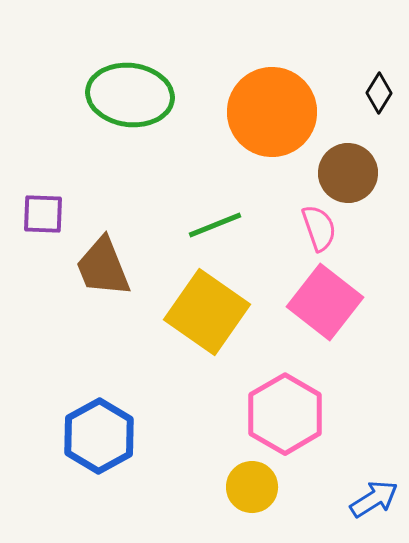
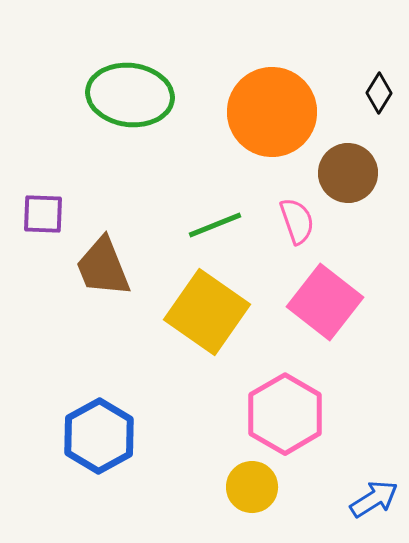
pink semicircle: moved 22 px left, 7 px up
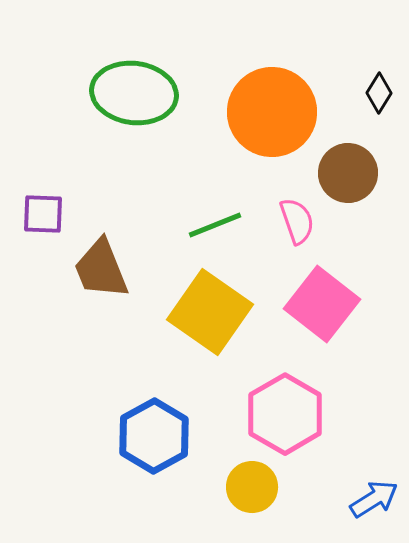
green ellipse: moved 4 px right, 2 px up
brown trapezoid: moved 2 px left, 2 px down
pink square: moved 3 px left, 2 px down
yellow square: moved 3 px right
blue hexagon: moved 55 px right
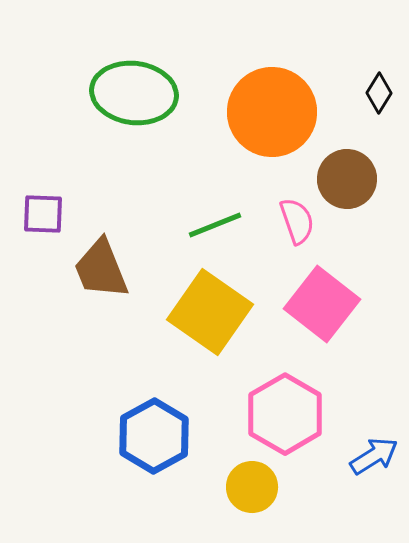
brown circle: moved 1 px left, 6 px down
blue arrow: moved 43 px up
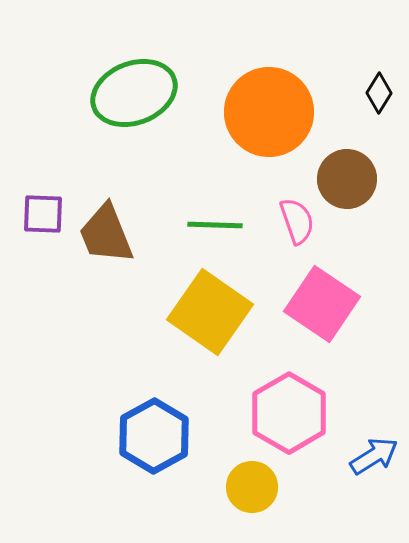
green ellipse: rotated 28 degrees counterclockwise
orange circle: moved 3 px left
green line: rotated 24 degrees clockwise
brown trapezoid: moved 5 px right, 35 px up
pink square: rotated 4 degrees counterclockwise
pink hexagon: moved 4 px right, 1 px up
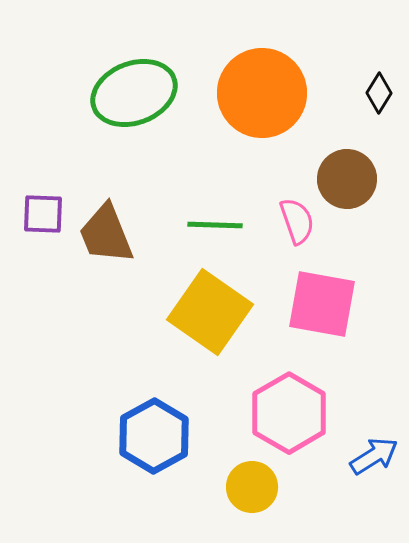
orange circle: moved 7 px left, 19 px up
pink square: rotated 24 degrees counterclockwise
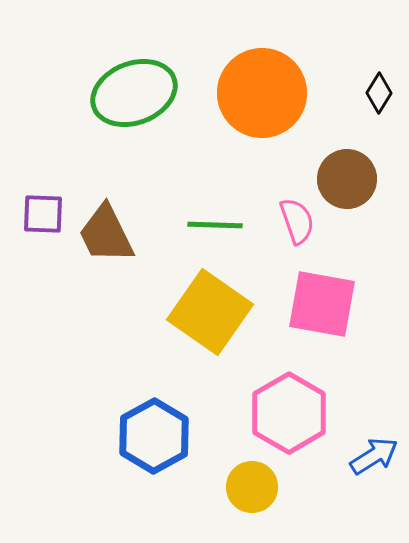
brown trapezoid: rotated 4 degrees counterclockwise
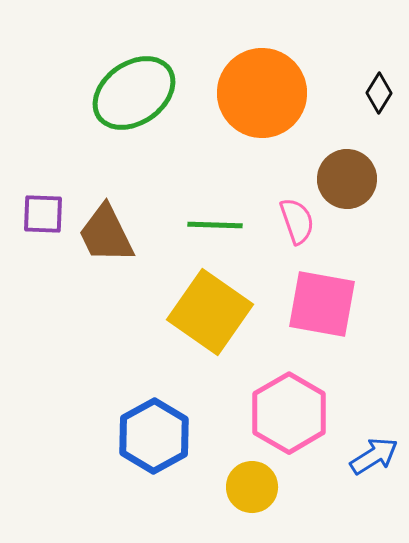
green ellipse: rotated 14 degrees counterclockwise
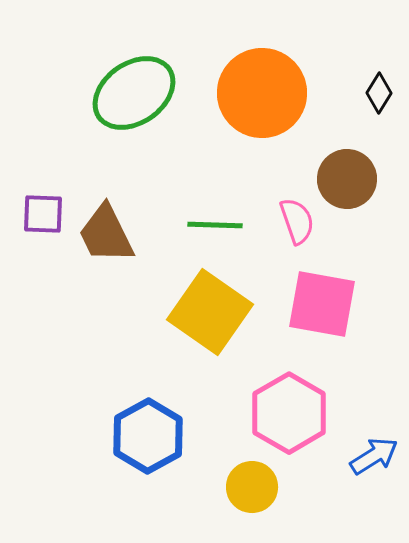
blue hexagon: moved 6 px left
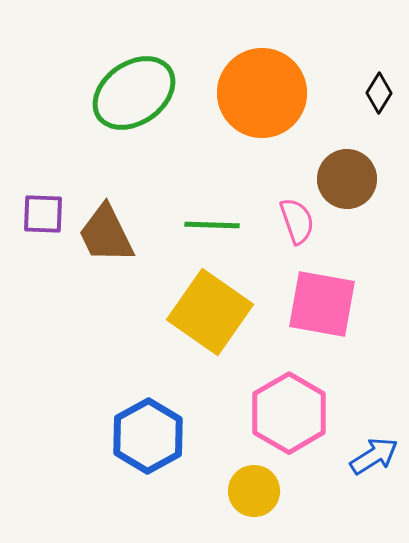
green line: moved 3 px left
yellow circle: moved 2 px right, 4 px down
